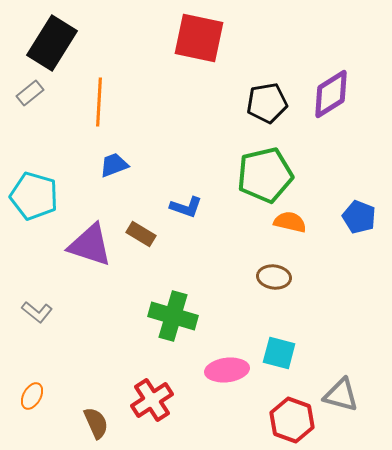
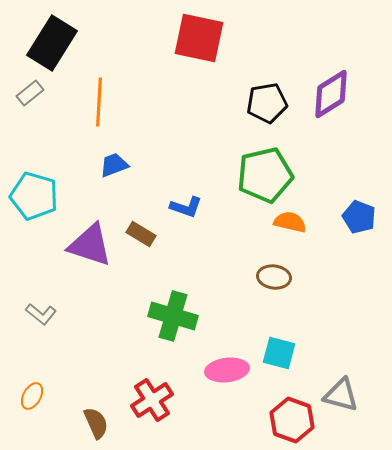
gray L-shape: moved 4 px right, 2 px down
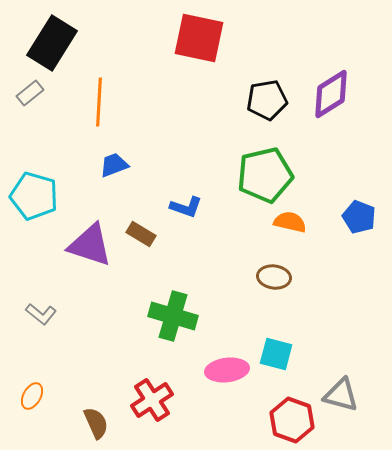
black pentagon: moved 3 px up
cyan square: moved 3 px left, 1 px down
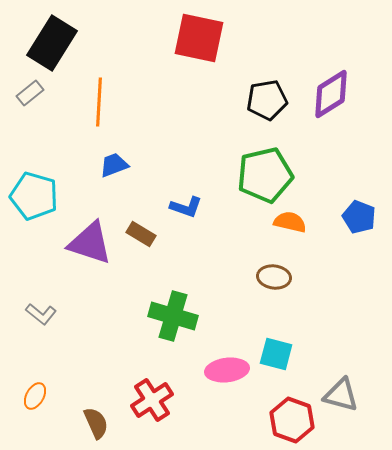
purple triangle: moved 2 px up
orange ellipse: moved 3 px right
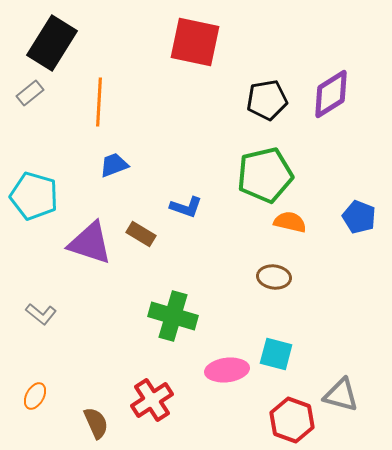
red square: moved 4 px left, 4 px down
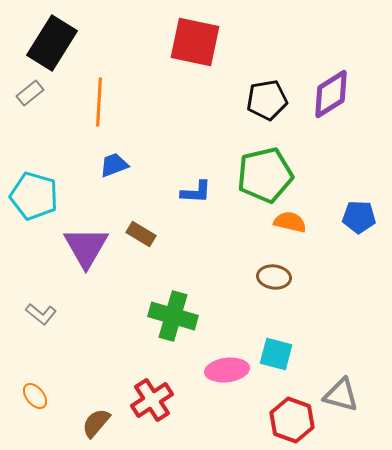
blue L-shape: moved 10 px right, 15 px up; rotated 16 degrees counterclockwise
blue pentagon: rotated 20 degrees counterclockwise
purple triangle: moved 4 px left, 4 px down; rotated 42 degrees clockwise
orange ellipse: rotated 68 degrees counterclockwise
brown semicircle: rotated 116 degrees counterclockwise
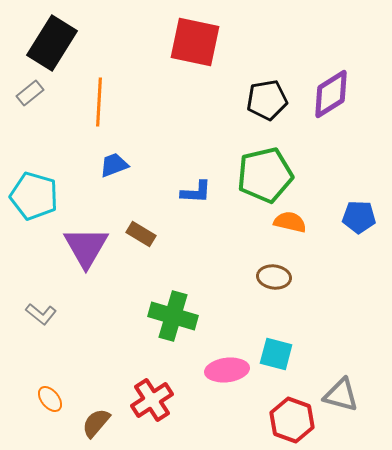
orange ellipse: moved 15 px right, 3 px down
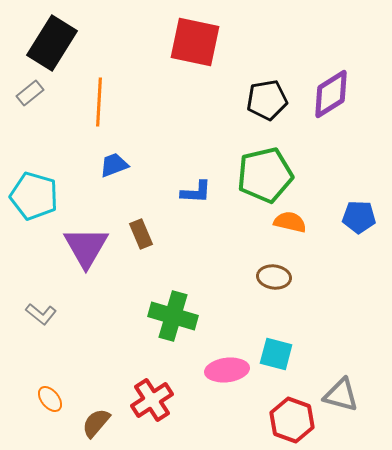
brown rectangle: rotated 36 degrees clockwise
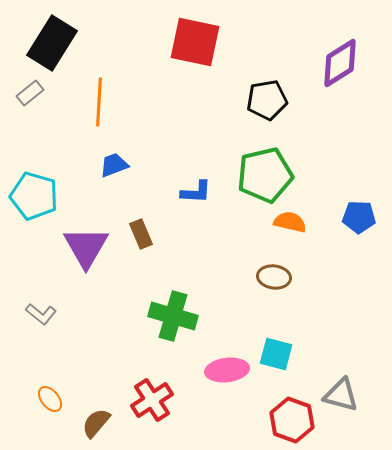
purple diamond: moved 9 px right, 31 px up
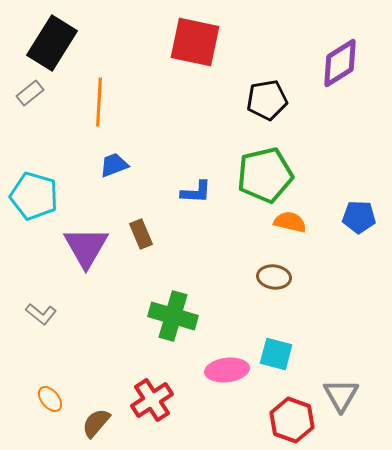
gray triangle: rotated 45 degrees clockwise
